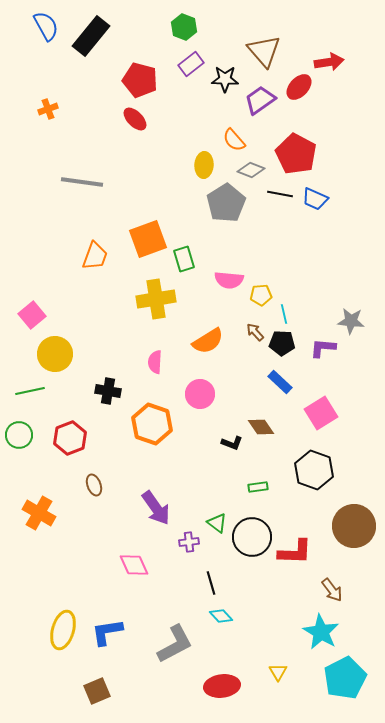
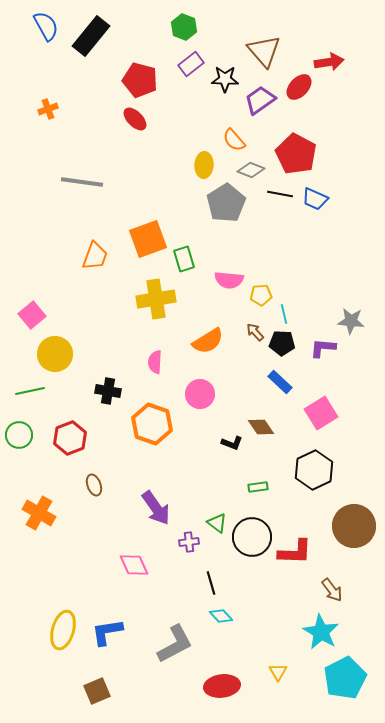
black hexagon at (314, 470): rotated 15 degrees clockwise
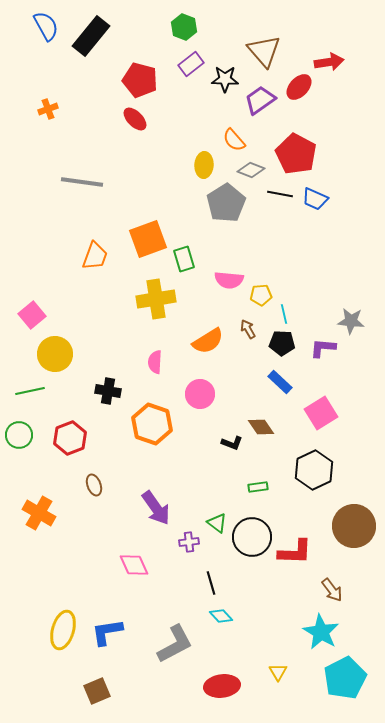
brown arrow at (255, 332): moved 7 px left, 3 px up; rotated 12 degrees clockwise
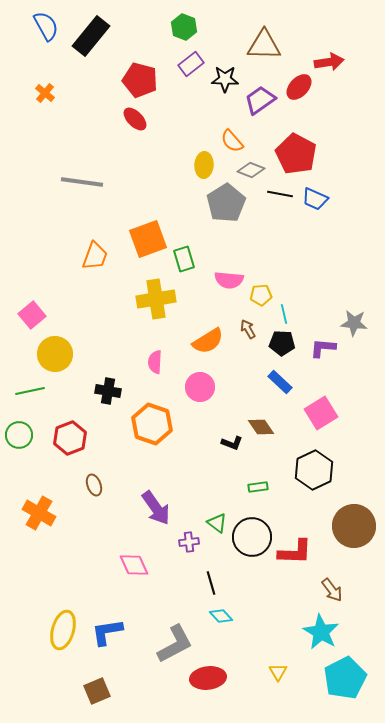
brown triangle at (264, 51): moved 6 px up; rotated 48 degrees counterclockwise
orange cross at (48, 109): moved 3 px left, 16 px up; rotated 30 degrees counterclockwise
orange semicircle at (234, 140): moved 2 px left, 1 px down
gray star at (351, 321): moved 3 px right, 2 px down
pink circle at (200, 394): moved 7 px up
red ellipse at (222, 686): moved 14 px left, 8 px up
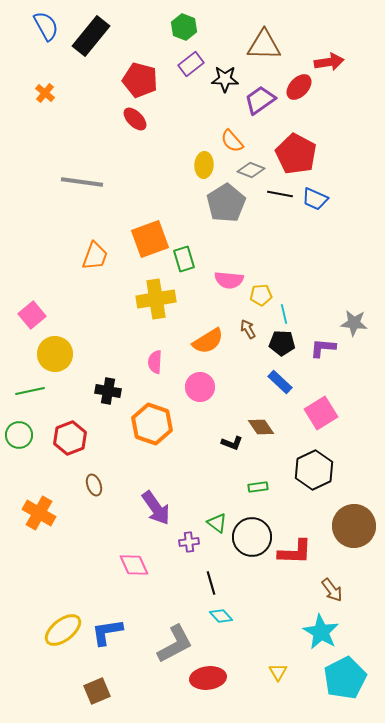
orange square at (148, 239): moved 2 px right
yellow ellipse at (63, 630): rotated 36 degrees clockwise
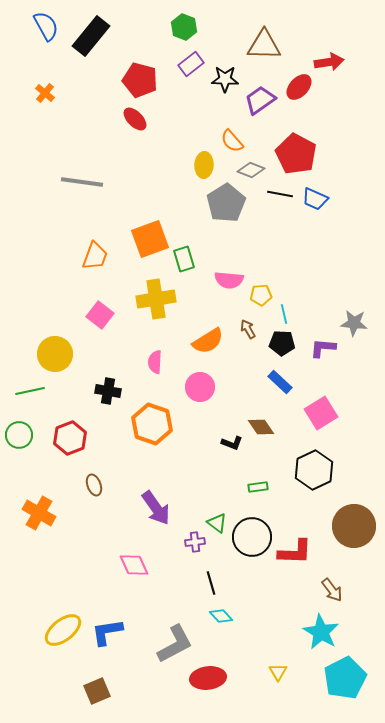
pink square at (32, 315): moved 68 px right; rotated 12 degrees counterclockwise
purple cross at (189, 542): moved 6 px right
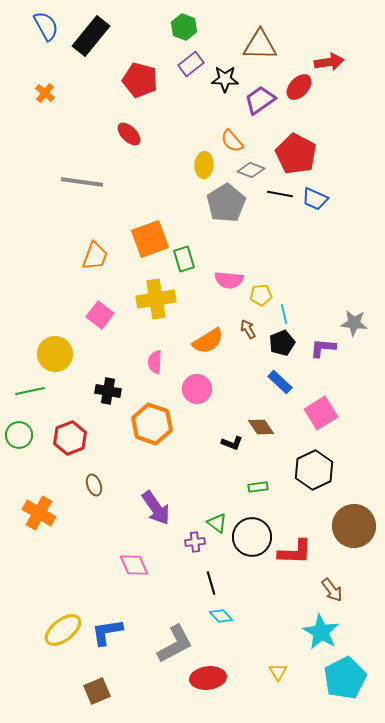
brown triangle at (264, 45): moved 4 px left
red ellipse at (135, 119): moved 6 px left, 15 px down
black pentagon at (282, 343): rotated 25 degrees counterclockwise
pink circle at (200, 387): moved 3 px left, 2 px down
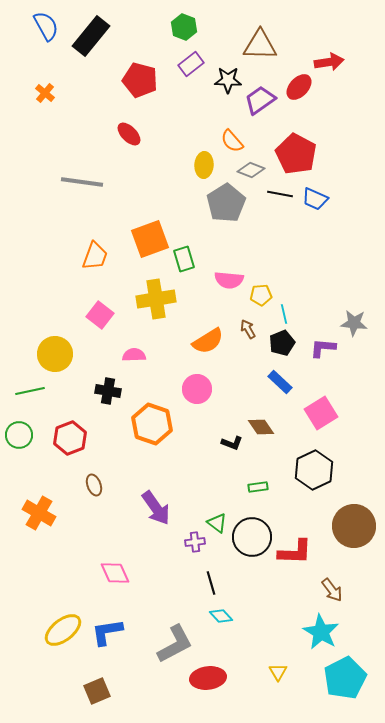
black star at (225, 79): moved 3 px right, 1 px down
pink semicircle at (155, 362): moved 21 px left, 7 px up; rotated 85 degrees clockwise
pink diamond at (134, 565): moved 19 px left, 8 px down
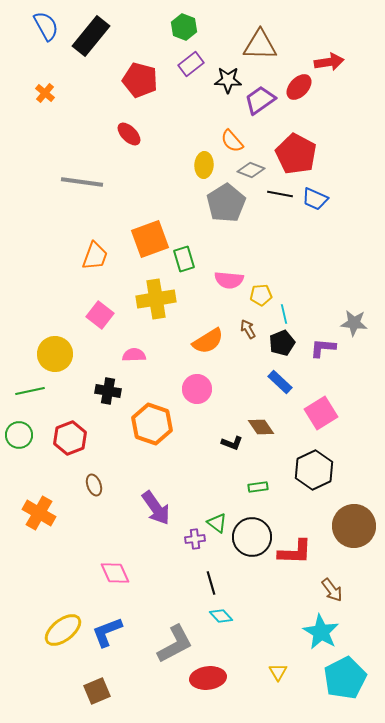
purple cross at (195, 542): moved 3 px up
blue L-shape at (107, 632): rotated 12 degrees counterclockwise
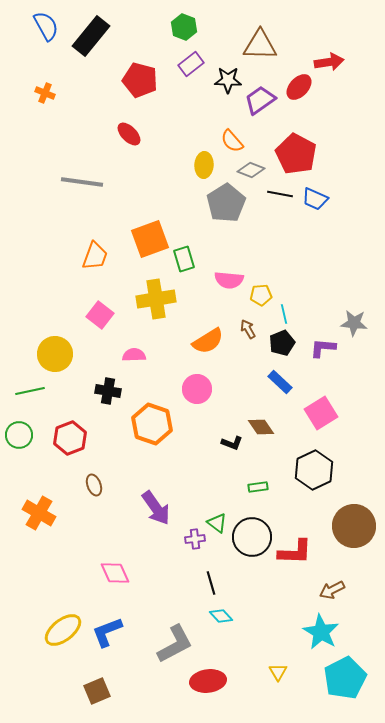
orange cross at (45, 93): rotated 18 degrees counterclockwise
brown arrow at (332, 590): rotated 100 degrees clockwise
red ellipse at (208, 678): moved 3 px down
